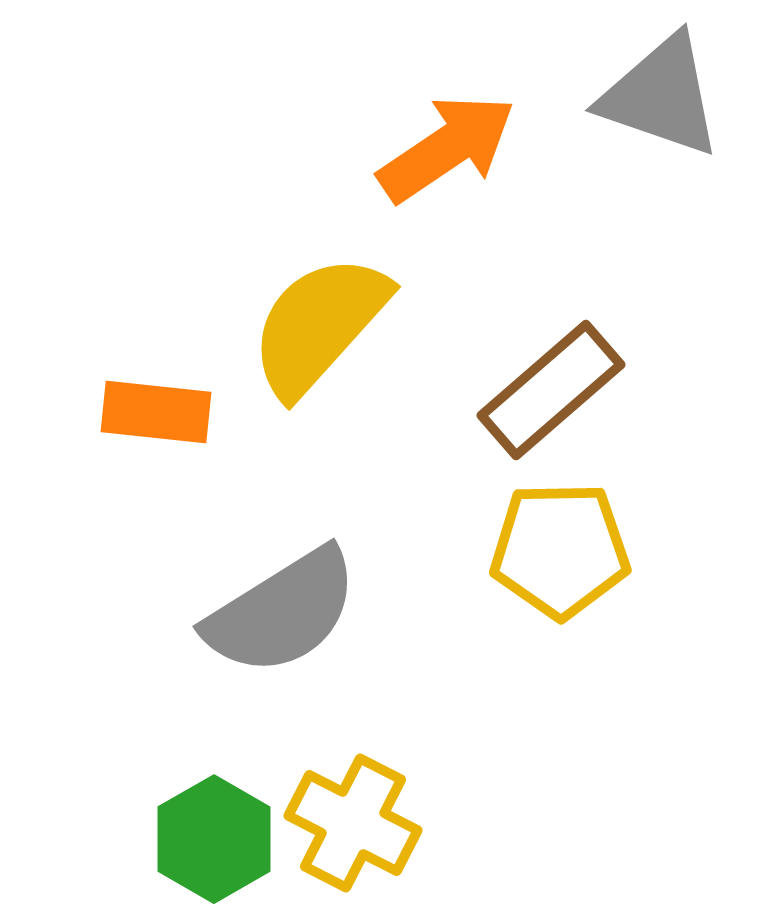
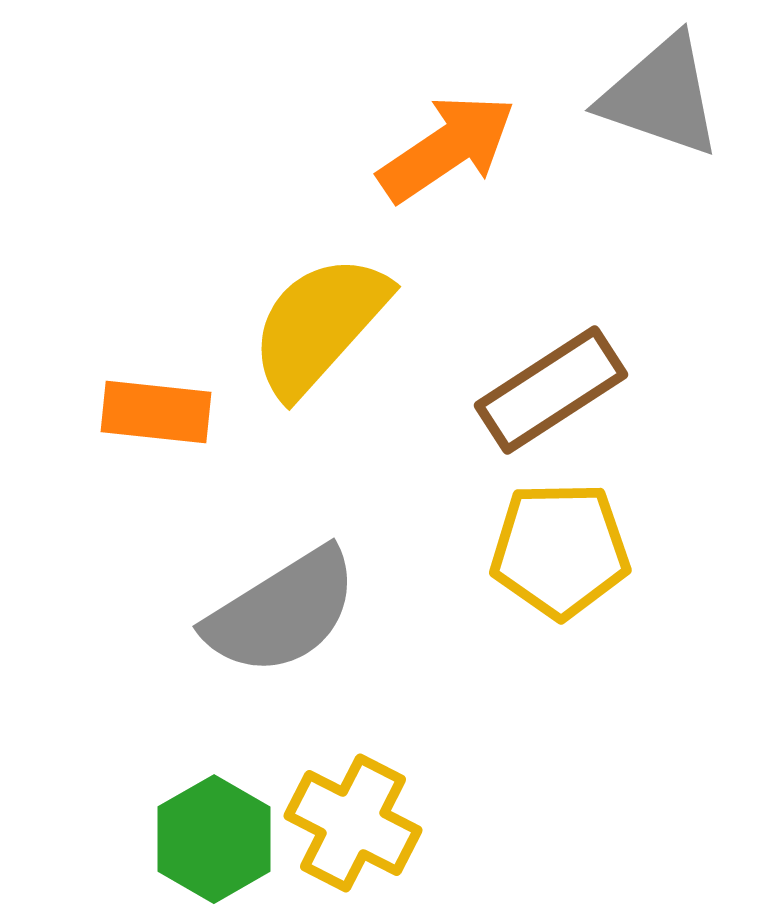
brown rectangle: rotated 8 degrees clockwise
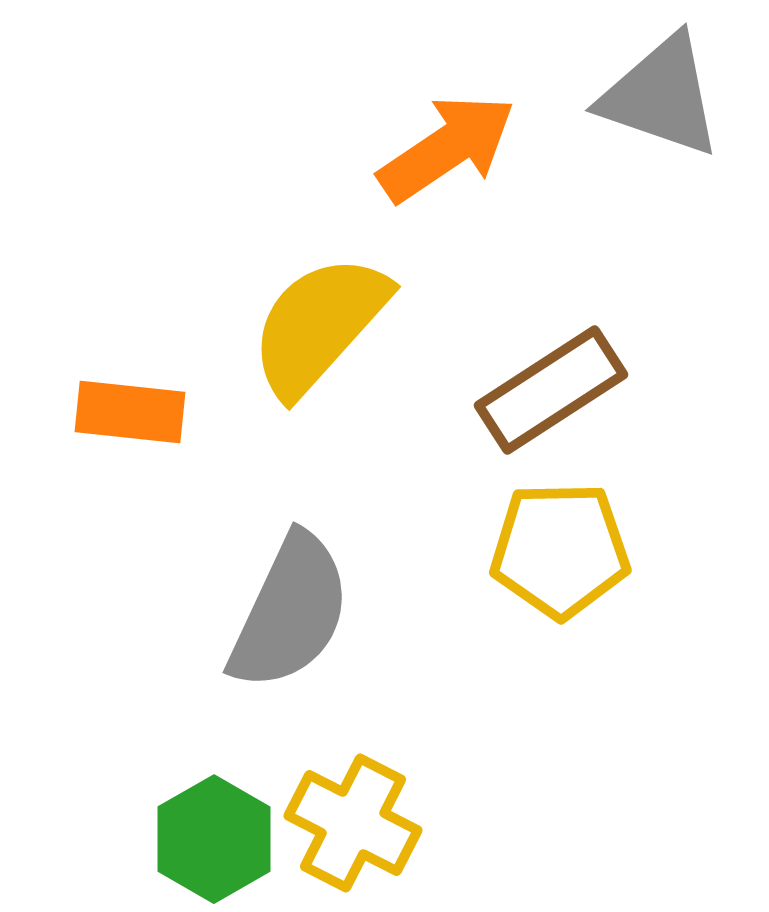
orange rectangle: moved 26 px left
gray semicircle: moved 8 px right; rotated 33 degrees counterclockwise
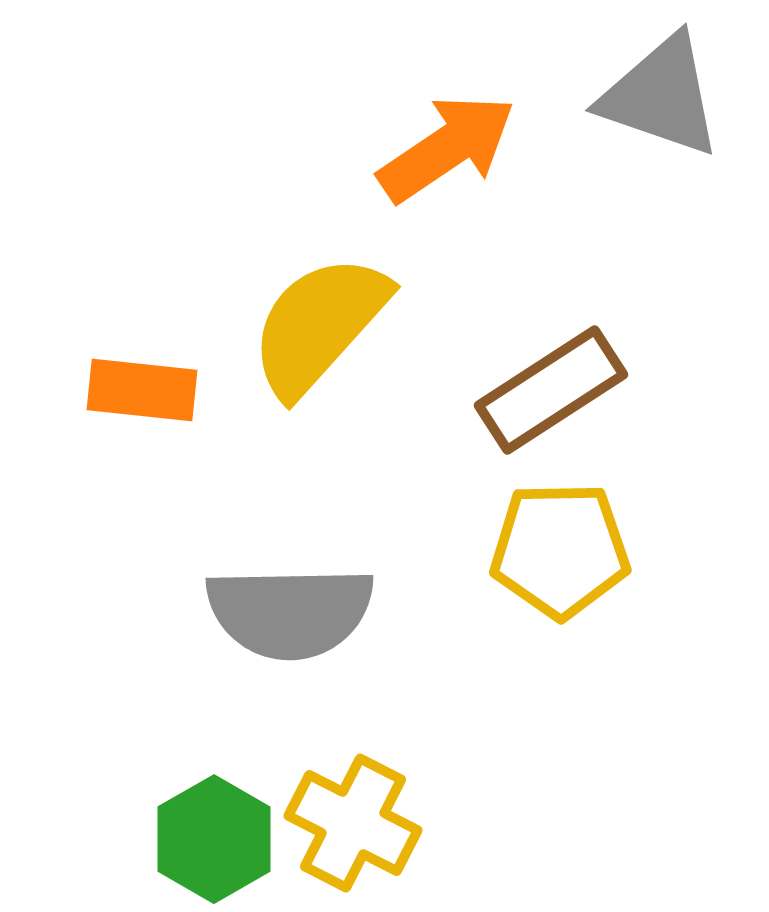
orange rectangle: moved 12 px right, 22 px up
gray semicircle: rotated 64 degrees clockwise
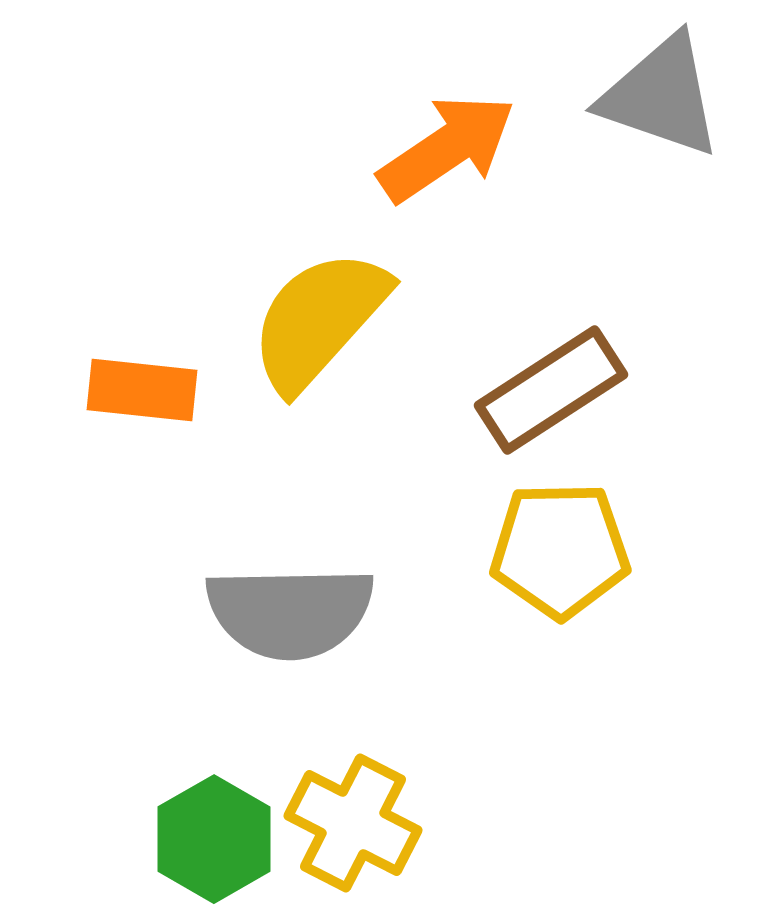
yellow semicircle: moved 5 px up
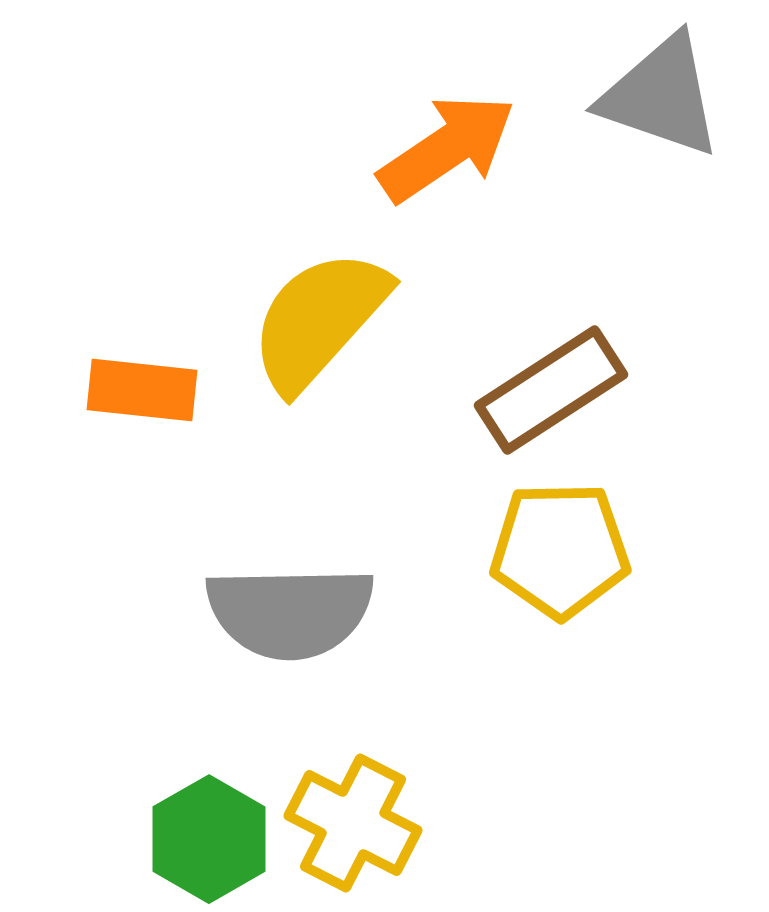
green hexagon: moved 5 px left
